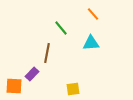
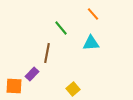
yellow square: rotated 32 degrees counterclockwise
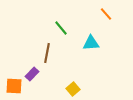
orange line: moved 13 px right
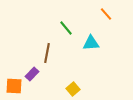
green line: moved 5 px right
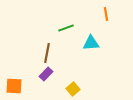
orange line: rotated 32 degrees clockwise
green line: rotated 70 degrees counterclockwise
purple rectangle: moved 14 px right
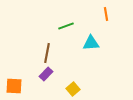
green line: moved 2 px up
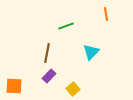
cyan triangle: moved 9 px down; rotated 42 degrees counterclockwise
purple rectangle: moved 3 px right, 2 px down
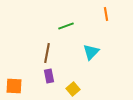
purple rectangle: rotated 56 degrees counterclockwise
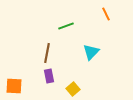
orange line: rotated 16 degrees counterclockwise
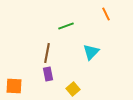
purple rectangle: moved 1 px left, 2 px up
